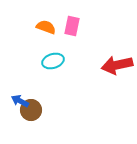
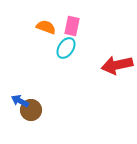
cyan ellipse: moved 13 px right, 13 px up; rotated 40 degrees counterclockwise
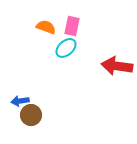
cyan ellipse: rotated 15 degrees clockwise
red arrow: moved 1 px down; rotated 20 degrees clockwise
blue arrow: rotated 36 degrees counterclockwise
brown circle: moved 5 px down
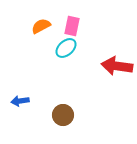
orange semicircle: moved 5 px left, 1 px up; rotated 48 degrees counterclockwise
brown circle: moved 32 px right
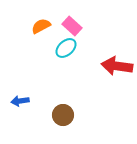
pink rectangle: rotated 60 degrees counterclockwise
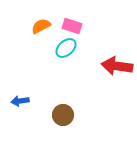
pink rectangle: rotated 24 degrees counterclockwise
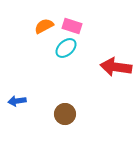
orange semicircle: moved 3 px right
red arrow: moved 1 px left, 1 px down
blue arrow: moved 3 px left
brown circle: moved 2 px right, 1 px up
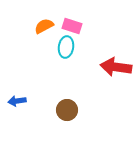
cyan ellipse: moved 1 px up; rotated 40 degrees counterclockwise
brown circle: moved 2 px right, 4 px up
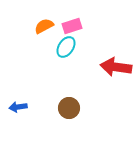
pink rectangle: rotated 36 degrees counterclockwise
cyan ellipse: rotated 25 degrees clockwise
blue arrow: moved 1 px right, 6 px down
brown circle: moved 2 px right, 2 px up
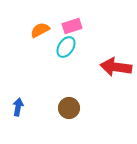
orange semicircle: moved 4 px left, 4 px down
blue arrow: rotated 108 degrees clockwise
